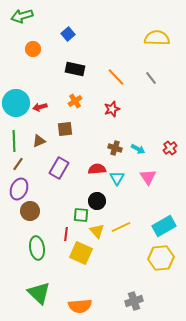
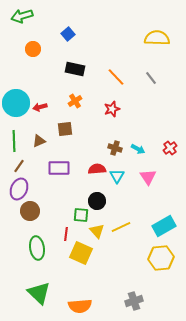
brown line: moved 1 px right, 2 px down
purple rectangle: rotated 60 degrees clockwise
cyan triangle: moved 2 px up
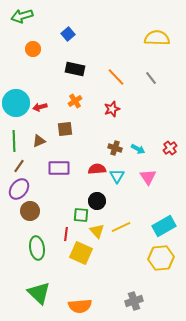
purple ellipse: rotated 15 degrees clockwise
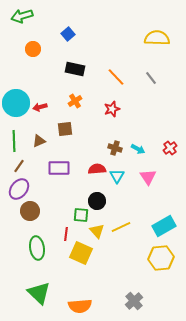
gray cross: rotated 24 degrees counterclockwise
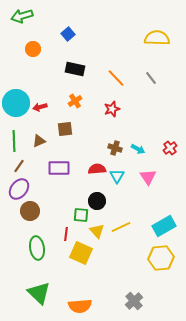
orange line: moved 1 px down
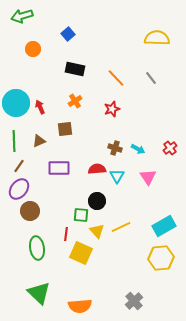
red arrow: rotated 80 degrees clockwise
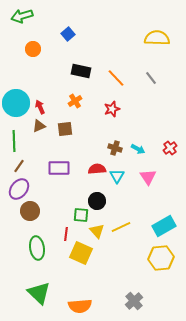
black rectangle: moved 6 px right, 2 px down
brown triangle: moved 15 px up
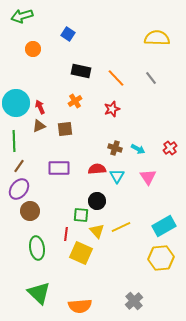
blue square: rotated 16 degrees counterclockwise
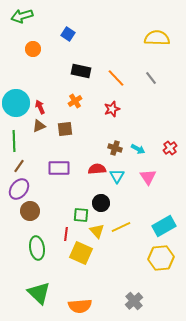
black circle: moved 4 px right, 2 px down
